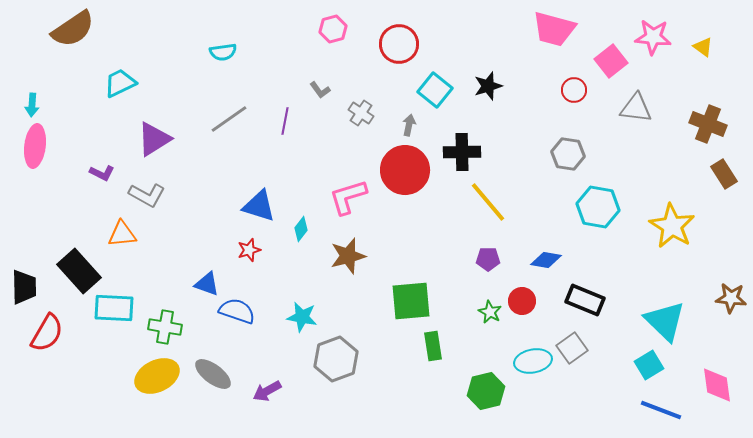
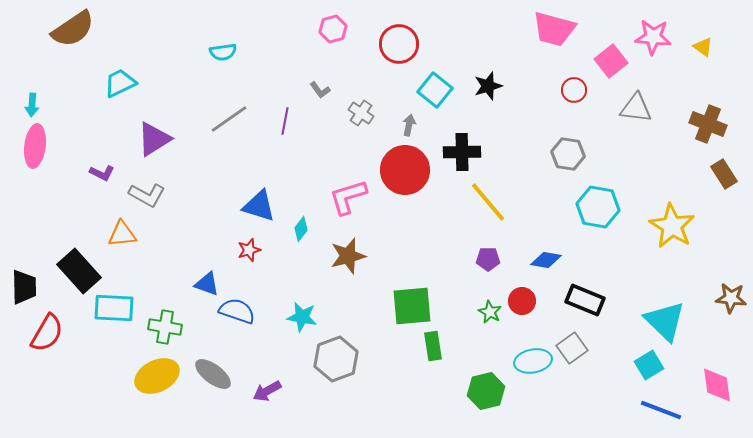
green square at (411, 301): moved 1 px right, 5 px down
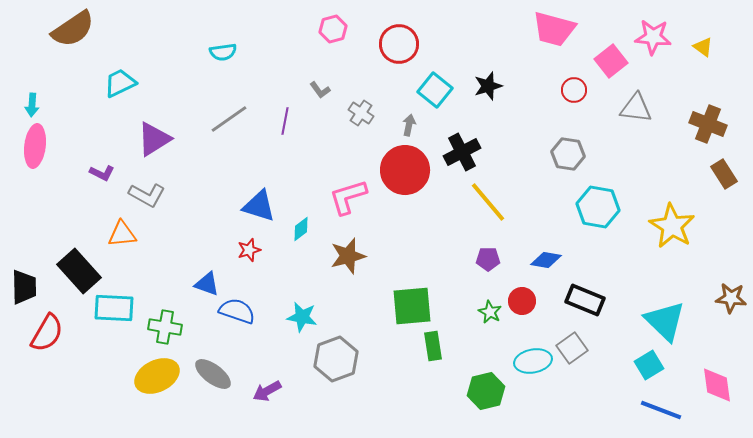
black cross at (462, 152): rotated 27 degrees counterclockwise
cyan diamond at (301, 229): rotated 15 degrees clockwise
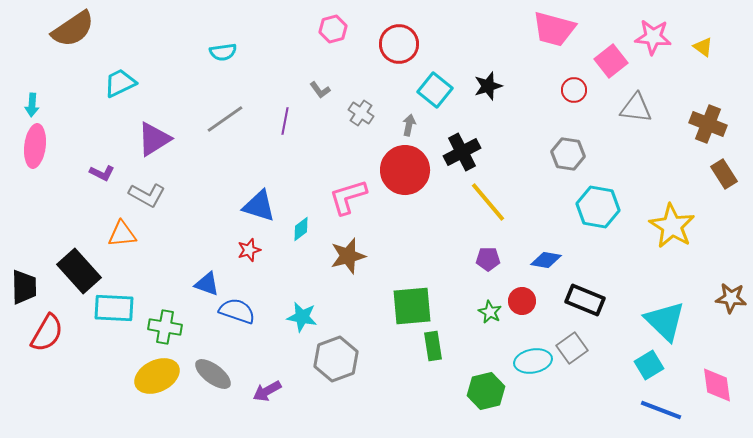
gray line at (229, 119): moved 4 px left
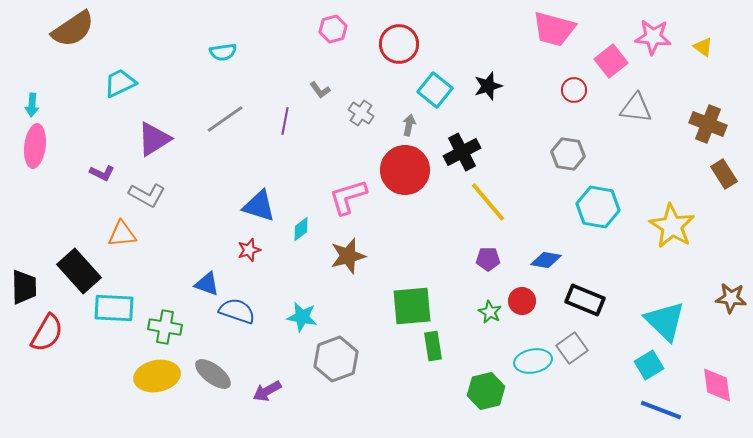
yellow ellipse at (157, 376): rotated 15 degrees clockwise
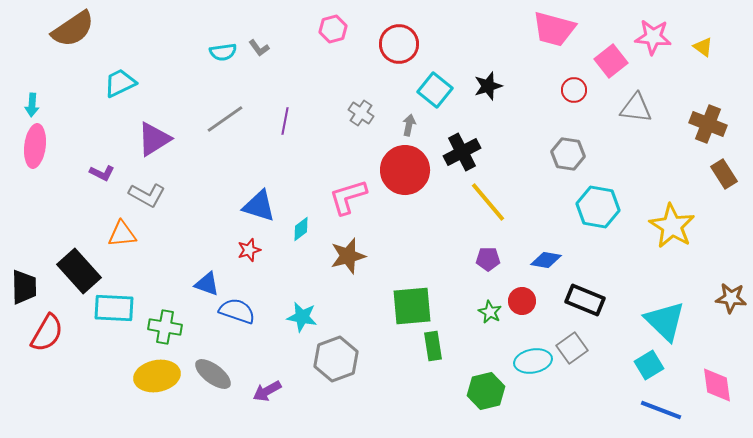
gray L-shape at (320, 90): moved 61 px left, 42 px up
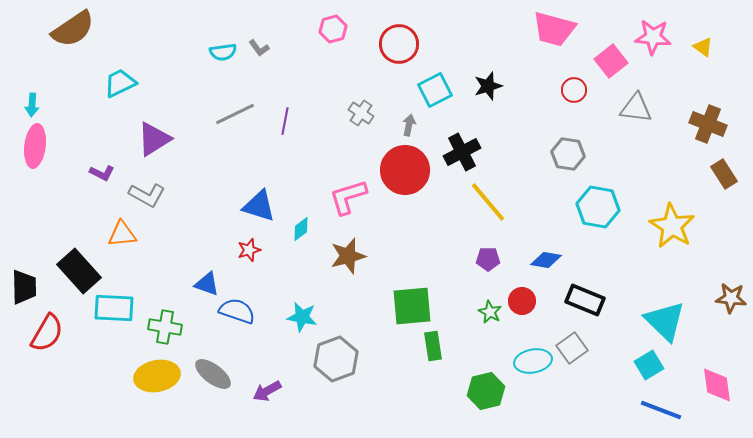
cyan square at (435, 90): rotated 24 degrees clockwise
gray line at (225, 119): moved 10 px right, 5 px up; rotated 9 degrees clockwise
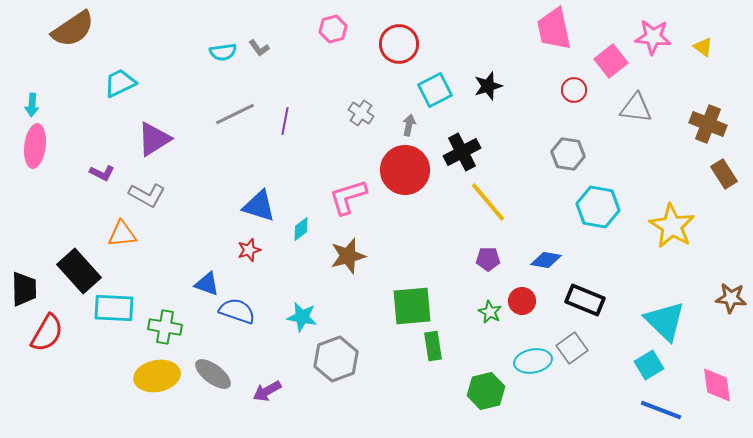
pink trapezoid at (554, 29): rotated 63 degrees clockwise
black trapezoid at (24, 287): moved 2 px down
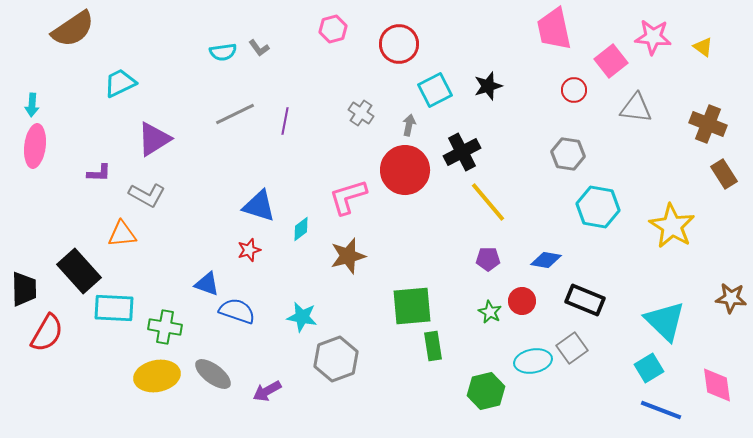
purple L-shape at (102, 173): moved 3 px left; rotated 25 degrees counterclockwise
cyan square at (649, 365): moved 3 px down
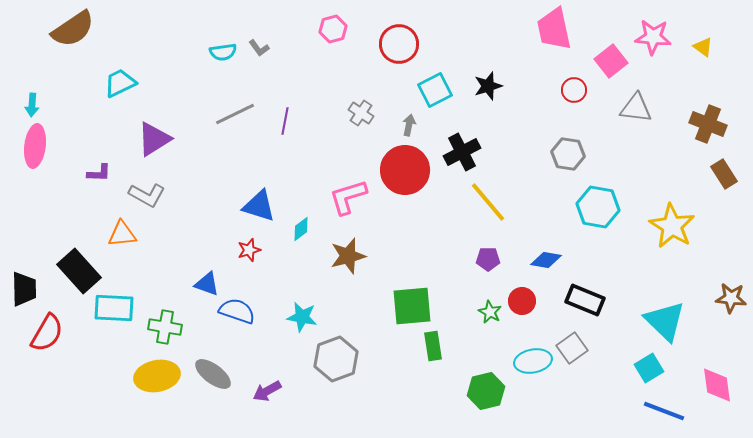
blue line at (661, 410): moved 3 px right, 1 px down
